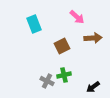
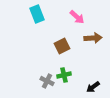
cyan rectangle: moved 3 px right, 10 px up
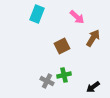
cyan rectangle: rotated 42 degrees clockwise
brown arrow: rotated 54 degrees counterclockwise
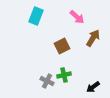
cyan rectangle: moved 1 px left, 2 px down
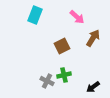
cyan rectangle: moved 1 px left, 1 px up
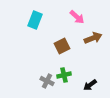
cyan rectangle: moved 5 px down
brown arrow: rotated 36 degrees clockwise
black arrow: moved 3 px left, 2 px up
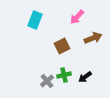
pink arrow: rotated 91 degrees clockwise
gray cross: rotated 24 degrees clockwise
black arrow: moved 5 px left, 8 px up
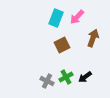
cyan rectangle: moved 21 px right, 2 px up
brown arrow: rotated 48 degrees counterclockwise
brown square: moved 1 px up
green cross: moved 2 px right, 2 px down; rotated 16 degrees counterclockwise
gray cross: rotated 24 degrees counterclockwise
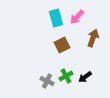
cyan rectangle: rotated 36 degrees counterclockwise
green cross: moved 1 px up
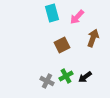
cyan rectangle: moved 4 px left, 5 px up
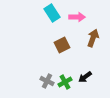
cyan rectangle: rotated 18 degrees counterclockwise
pink arrow: rotated 133 degrees counterclockwise
green cross: moved 1 px left, 6 px down
